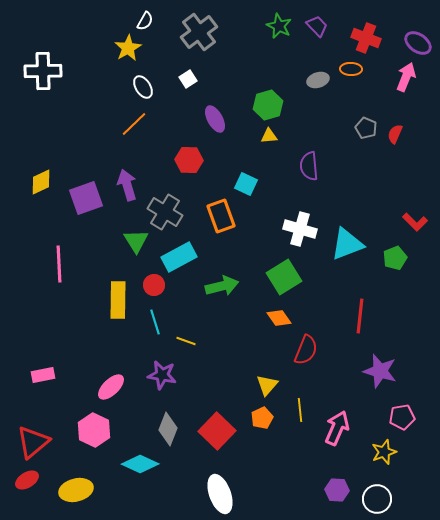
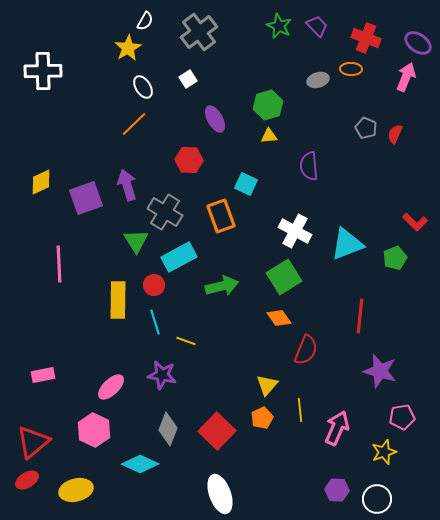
white cross at (300, 229): moved 5 px left, 2 px down; rotated 12 degrees clockwise
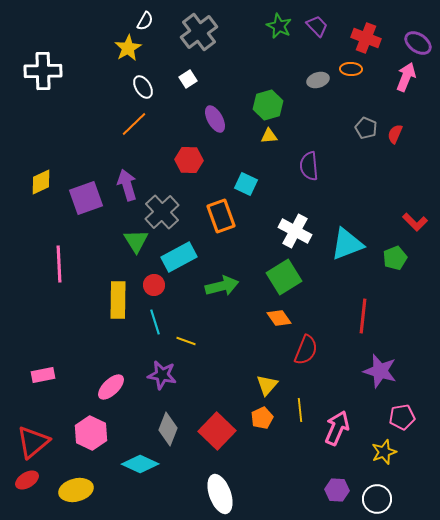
gray cross at (165, 212): moved 3 px left; rotated 16 degrees clockwise
red line at (360, 316): moved 3 px right
pink hexagon at (94, 430): moved 3 px left, 3 px down
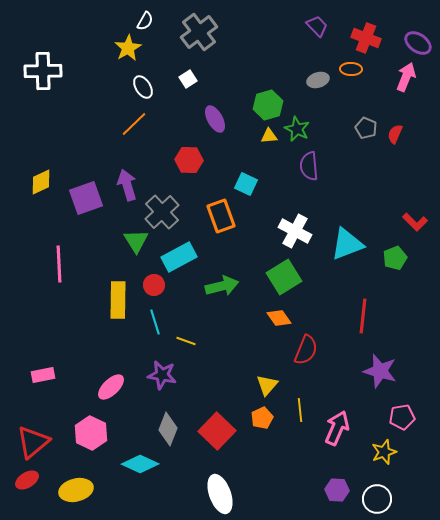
green star at (279, 26): moved 18 px right, 103 px down
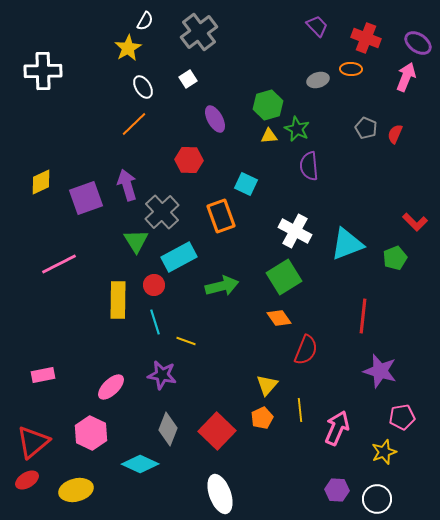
pink line at (59, 264): rotated 66 degrees clockwise
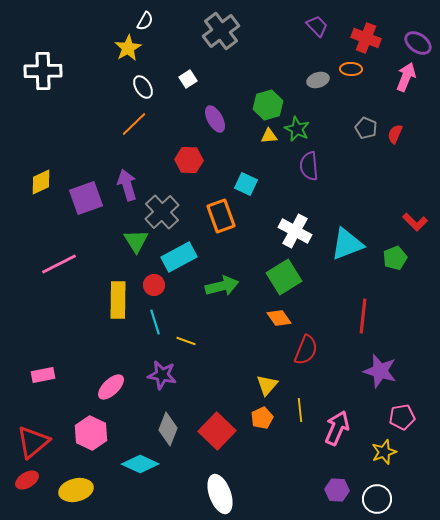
gray cross at (199, 32): moved 22 px right, 1 px up
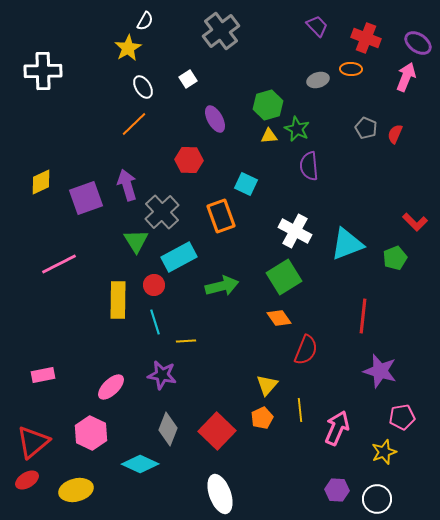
yellow line at (186, 341): rotated 24 degrees counterclockwise
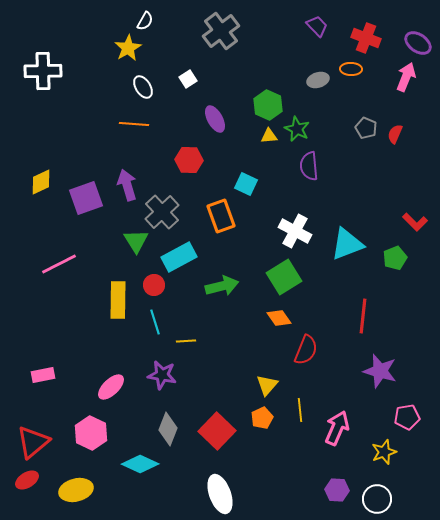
green hexagon at (268, 105): rotated 20 degrees counterclockwise
orange line at (134, 124): rotated 48 degrees clockwise
pink pentagon at (402, 417): moved 5 px right
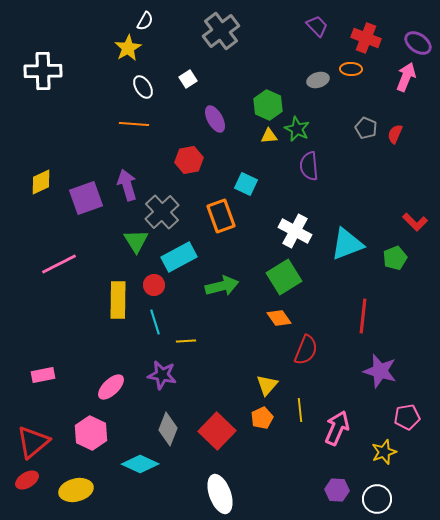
red hexagon at (189, 160): rotated 12 degrees counterclockwise
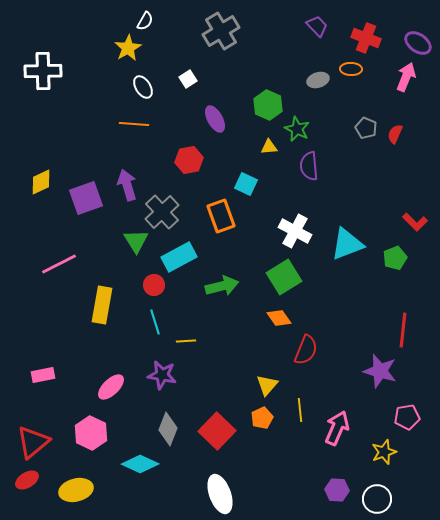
gray cross at (221, 31): rotated 6 degrees clockwise
yellow triangle at (269, 136): moved 11 px down
yellow rectangle at (118, 300): moved 16 px left, 5 px down; rotated 9 degrees clockwise
red line at (363, 316): moved 40 px right, 14 px down
